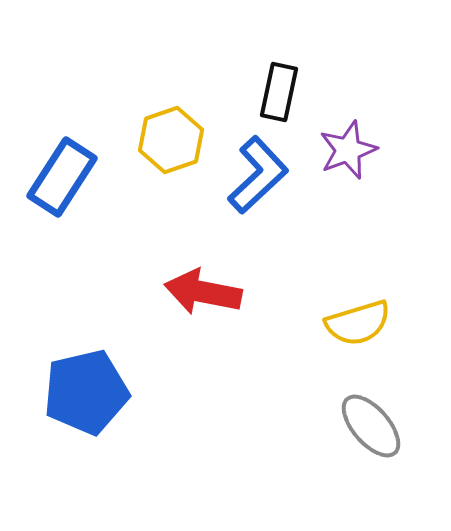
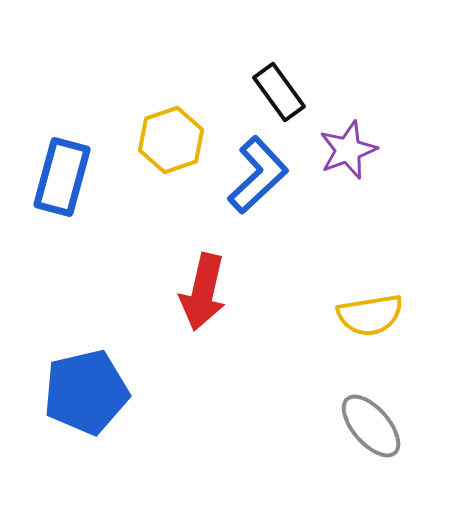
black rectangle: rotated 48 degrees counterclockwise
blue rectangle: rotated 18 degrees counterclockwise
red arrow: rotated 88 degrees counterclockwise
yellow semicircle: moved 12 px right, 8 px up; rotated 8 degrees clockwise
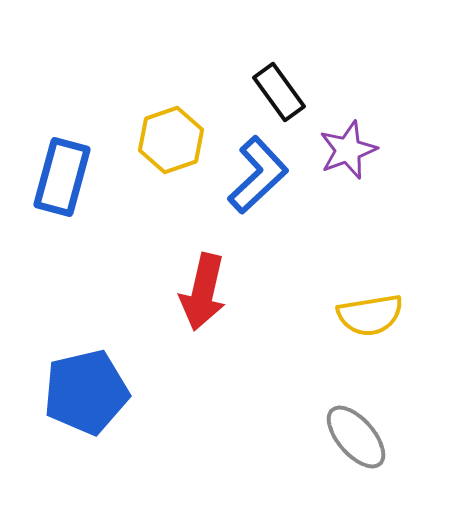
gray ellipse: moved 15 px left, 11 px down
